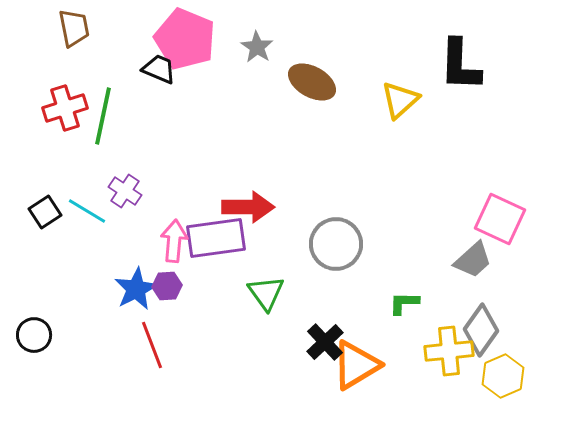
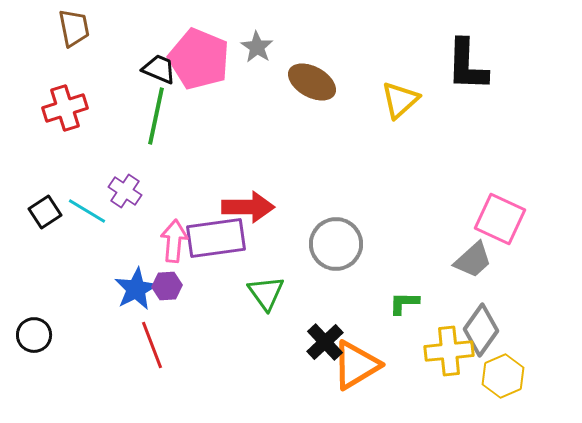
pink pentagon: moved 14 px right, 20 px down
black L-shape: moved 7 px right
green line: moved 53 px right
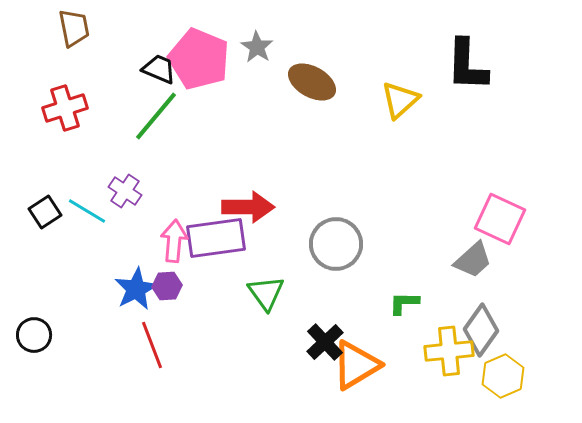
green line: rotated 28 degrees clockwise
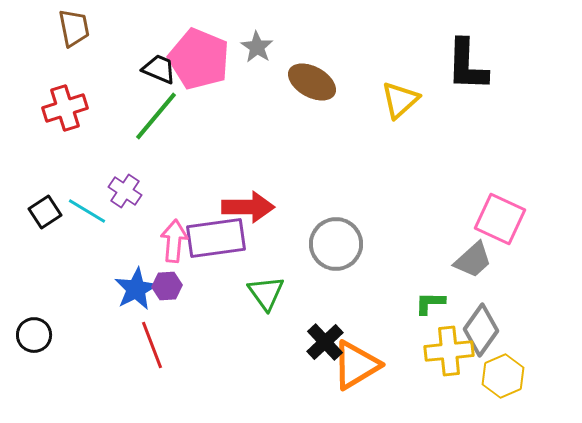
green L-shape: moved 26 px right
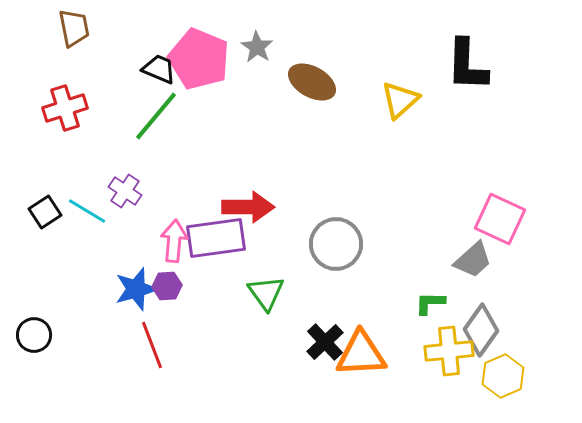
blue star: rotated 12 degrees clockwise
orange triangle: moved 5 px right, 11 px up; rotated 28 degrees clockwise
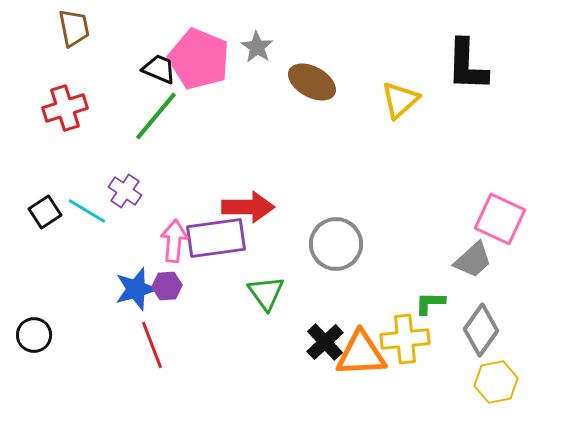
yellow cross: moved 44 px left, 12 px up
yellow hexagon: moved 7 px left, 6 px down; rotated 12 degrees clockwise
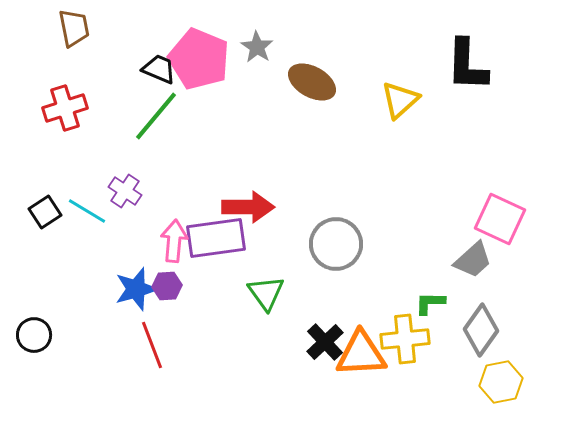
yellow hexagon: moved 5 px right
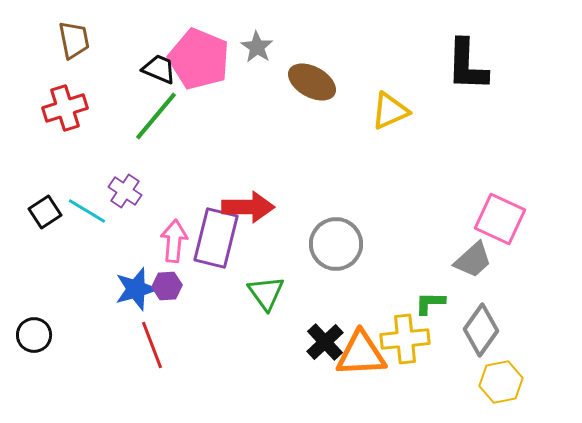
brown trapezoid: moved 12 px down
yellow triangle: moved 10 px left, 11 px down; rotated 18 degrees clockwise
purple rectangle: rotated 68 degrees counterclockwise
